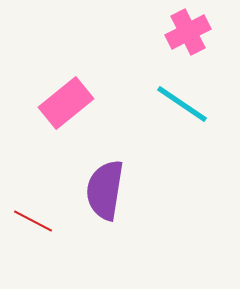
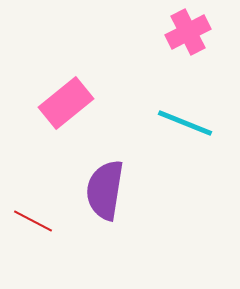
cyan line: moved 3 px right, 19 px down; rotated 12 degrees counterclockwise
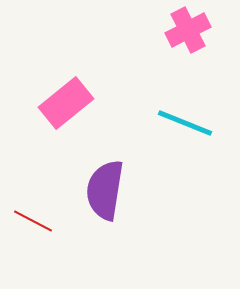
pink cross: moved 2 px up
